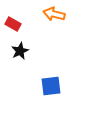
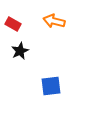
orange arrow: moved 7 px down
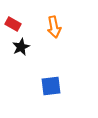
orange arrow: moved 6 px down; rotated 115 degrees counterclockwise
black star: moved 1 px right, 4 px up
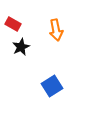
orange arrow: moved 2 px right, 3 px down
blue square: moved 1 px right; rotated 25 degrees counterclockwise
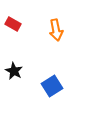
black star: moved 7 px left, 24 px down; rotated 18 degrees counterclockwise
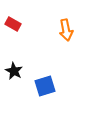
orange arrow: moved 10 px right
blue square: moved 7 px left; rotated 15 degrees clockwise
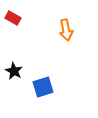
red rectangle: moved 6 px up
blue square: moved 2 px left, 1 px down
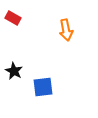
blue square: rotated 10 degrees clockwise
